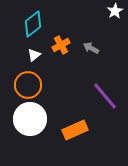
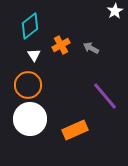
cyan diamond: moved 3 px left, 2 px down
white triangle: rotated 24 degrees counterclockwise
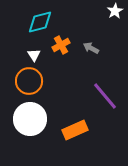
cyan diamond: moved 10 px right, 4 px up; rotated 24 degrees clockwise
orange circle: moved 1 px right, 4 px up
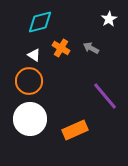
white star: moved 6 px left, 8 px down
orange cross: moved 3 px down; rotated 30 degrees counterclockwise
white triangle: rotated 24 degrees counterclockwise
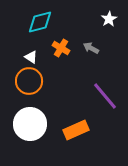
white triangle: moved 3 px left, 2 px down
white circle: moved 5 px down
orange rectangle: moved 1 px right
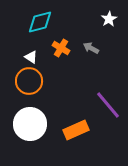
purple line: moved 3 px right, 9 px down
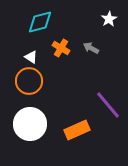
orange rectangle: moved 1 px right
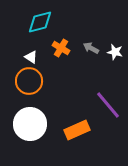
white star: moved 6 px right, 33 px down; rotated 28 degrees counterclockwise
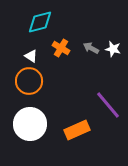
white star: moved 2 px left, 3 px up
white triangle: moved 1 px up
